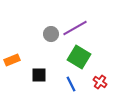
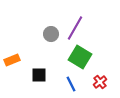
purple line: rotated 30 degrees counterclockwise
green square: moved 1 px right
red cross: rotated 16 degrees clockwise
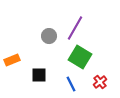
gray circle: moved 2 px left, 2 px down
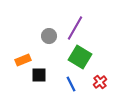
orange rectangle: moved 11 px right
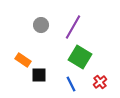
purple line: moved 2 px left, 1 px up
gray circle: moved 8 px left, 11 px up
orange rectangle: rotated 56 degrees clockwise
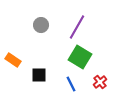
purple line: moved 4 px right
orange rectangle: moved 10 px left
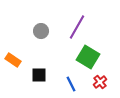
gray circle: moved 6 px down
green square: moved 8 px right
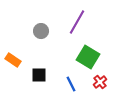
purple line: moved 5 px up
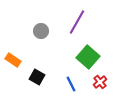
green square: rotated 10 degrees clockwise
black square: moved 2 px left, 2 px down; rotated 28 degrees clockwise
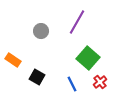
green square: moved 1 px down
blue line: moved 1 px right
